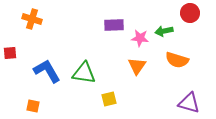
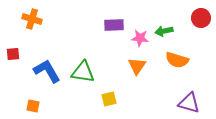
red circle: moved 11 px right, 5 px down
red square: moved 3 px right, 1 px down
green triangle: moved 1 px left, 1 px up
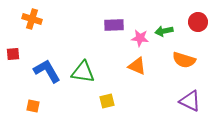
red circle: moved 3 px left, 4 px down
orange semicircle: moved 7 px right
orange triangle: rotated 42 degrees counterclockwise
yellow square: moved 2 px left, 2 px down
purple triangle: moved 1 px right, 2 px up; rotated 10 degrees clockwise
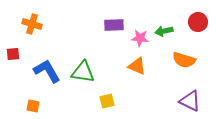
orange cross: moved 5 px down
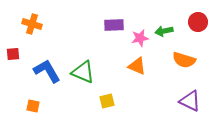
pink star: rotated 18 degrees counterclockwise
green triangle: rotated 15 degrees clockwise
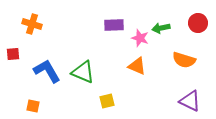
red circle: moved 1 px down
green arrow: moved 3 px left, 3 px up
pink star: rotated 30 degrees clockwise
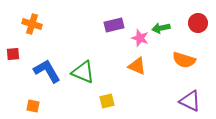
purple rectangle: rotated 12 degrees counterclockwise
